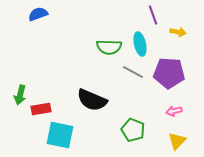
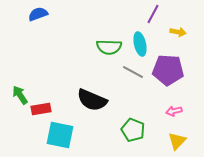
purple line: moved 1 px up; rotated 48 degrees clockwise
purple pentagon: moved 1 px left, 3 px up
green arrow: rotated 132 degrees clockwise
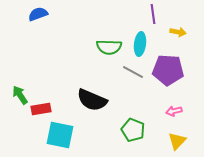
purple line: rotated 36 degrees counterclockwise
cyan ellipse: rotated 20 degrees clockwise
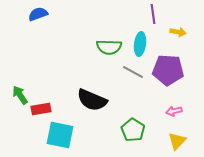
green pentagon: rotated 10 degrees clockwise
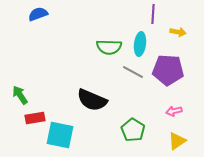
purple line: rotated 12 degrees clockwise
red rectangle: moved 6 px left, 9 px down
yellow triangle: rotated 12 degrees clockwise
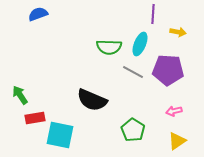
cyan ellipse: rotated 15 degrees clockwise
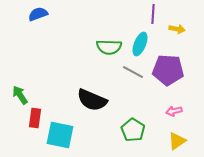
yellow arrow: moved 1 px left, 3 px up
red rectangle: rotated 72 degrees counterclockwise
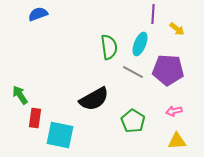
yellow arrow: rotated 28 degrees clockwise
green semicircle: rotated 100 degrees counterclockwise
black semicircle: moved 2 px right, 1 px up; rotated 52 degrees counterclockwise
green pentagon: moved 9 px up
yellow triangle: rotated 30 degrees clockwise
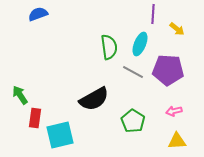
cyan square: rotated 24 degrees counterclockwise
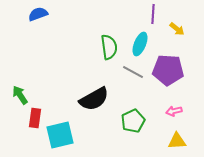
green pentagon: rotated 15 degrees clockwise
